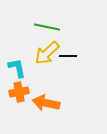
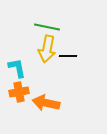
yellow arrow: moved 4 px up; rotated 36 degrees counterclockwise
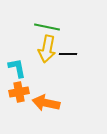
black line: moved 2 px up
